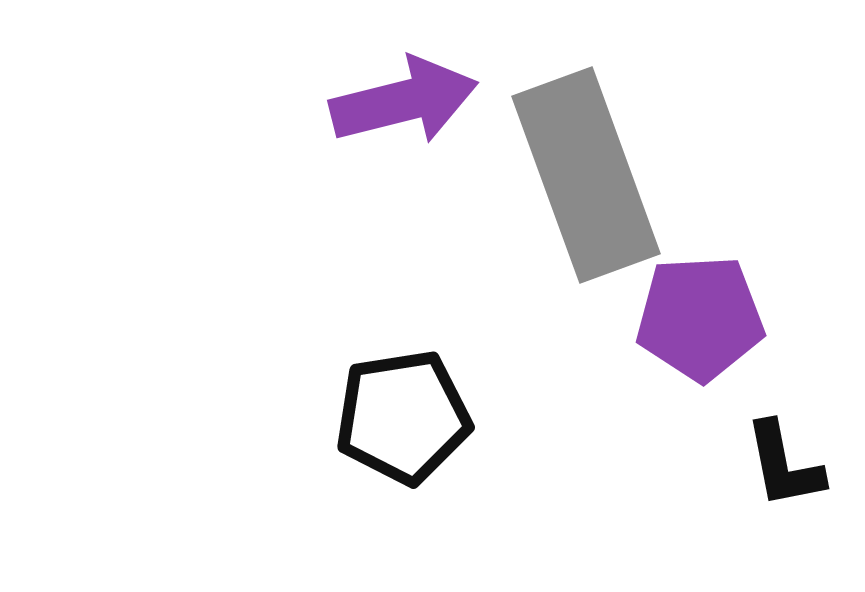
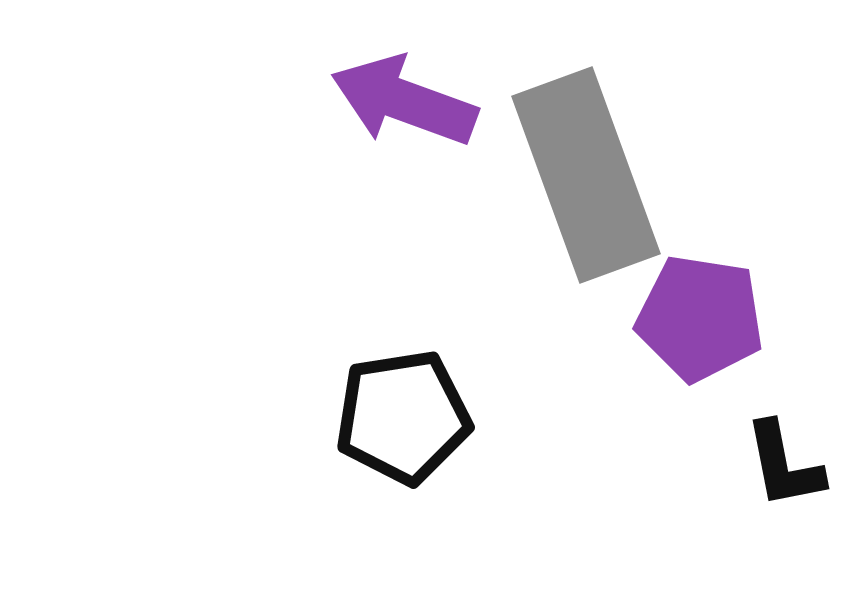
purple arrow: rotated 146 degrees counterclockwise
purple pentagon: rotated 12 degrees clockwise
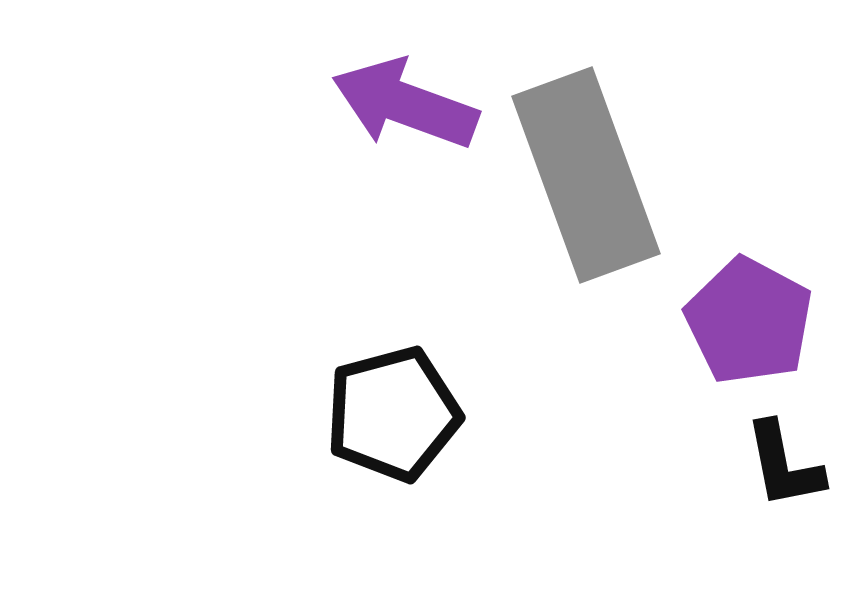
purple arrow: moved 1 px right, 3 px down
purple pentagon: moved 49 px right, 3 px down; rotated 19 degrees clockwise
black pentagon: moved 10 px left, 3 px up; rotated 6 degrees counterclockwise
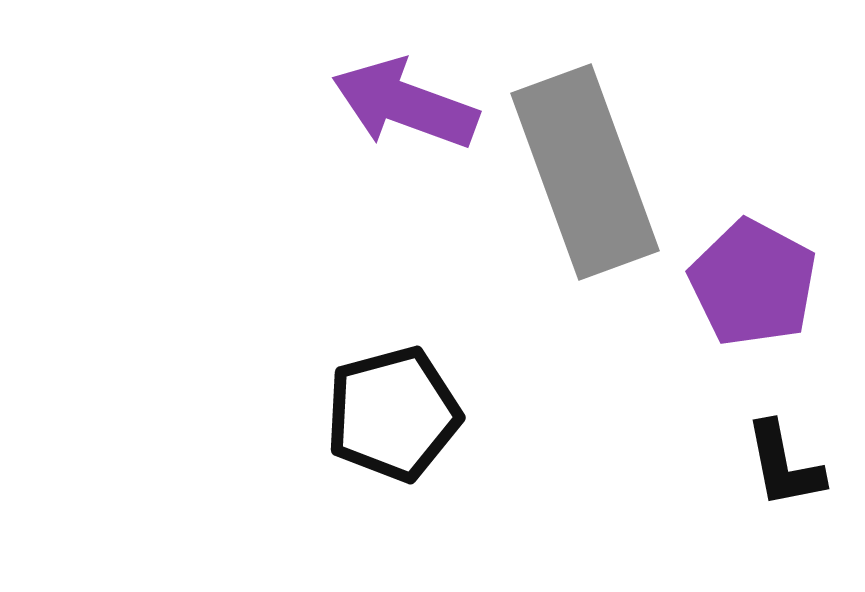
gray rectangle: moved 1 px left, 3 px up
purple pentagon: moved 4 px right, 38 px up
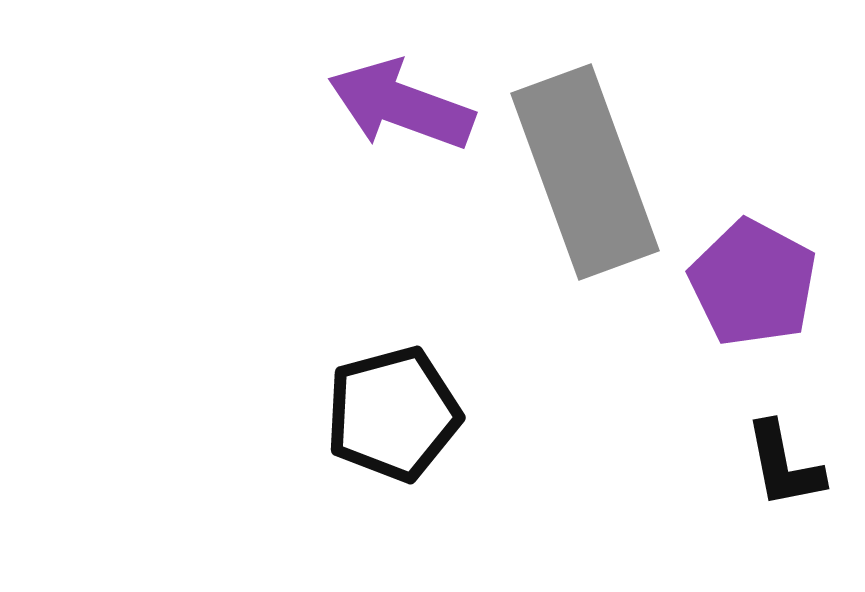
purple arrow: moved 4 px left, 1 px down
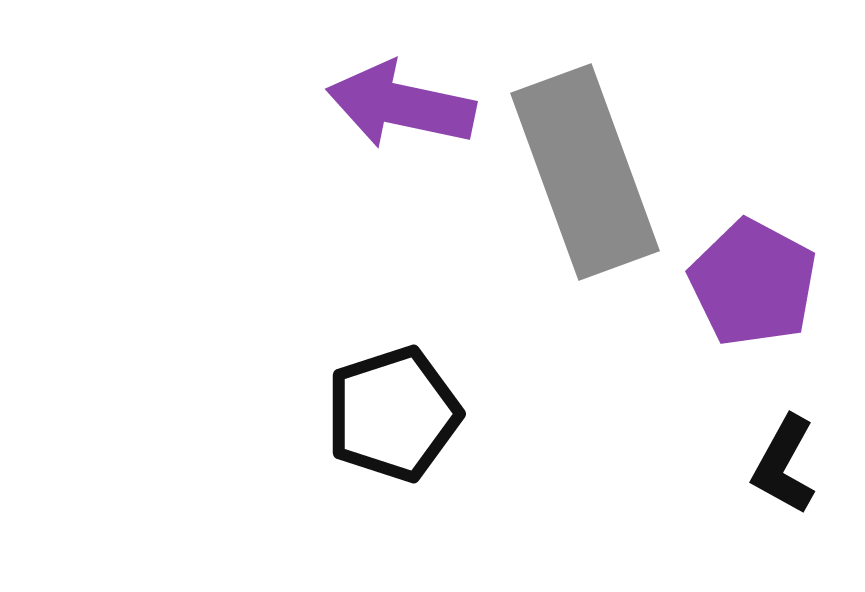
purple arrow: rotated 8 degrees counterclockwise
black pentagon: rotated 3 degrees counterclockwise
black L-shape: rotated 40 degrees clockwise
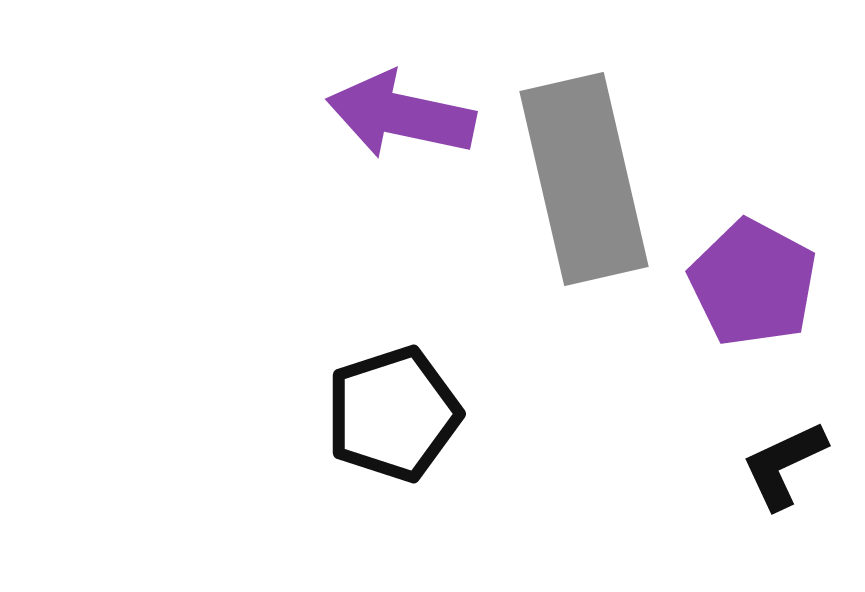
purple arrow: moved 10 px down
gray rectangle: moved 1 px left, 7 px down; rotated 7 degrees clockwise
black L-shape: rotated 36 degrees clockwise
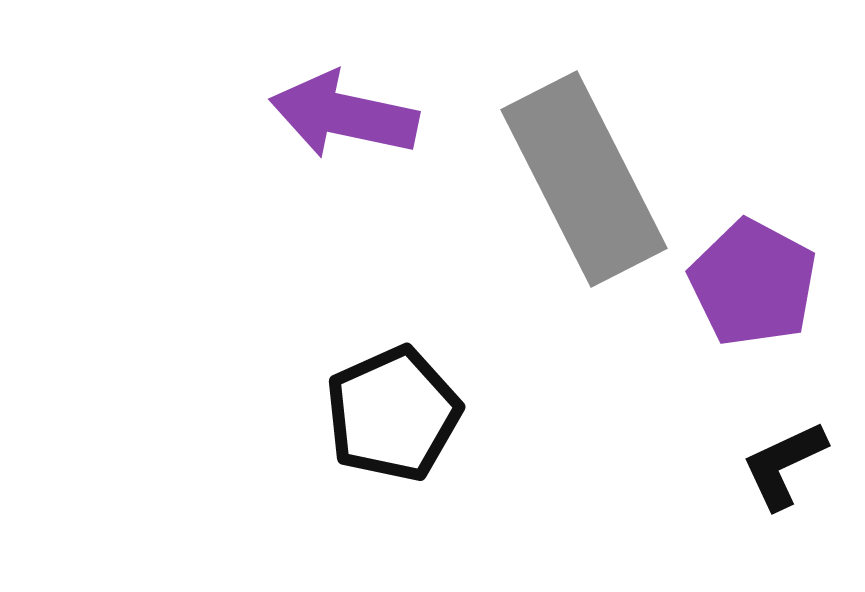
purple arrow: moved 57 px left
gray rectangle: rotated 14 degrees counterclockwise
black pentagon: rotated 6 degrees counterclockwise
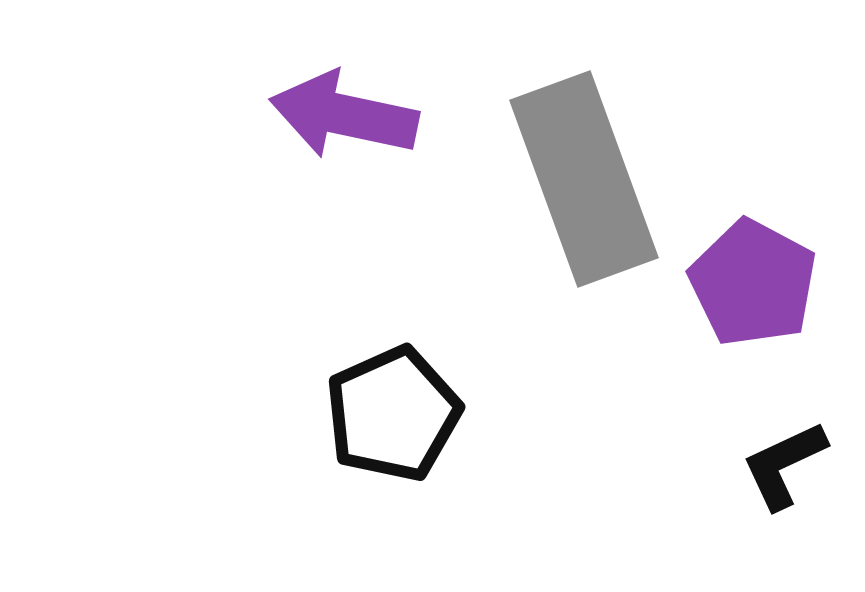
gray rectangle: rotated 7 degrees clockwise
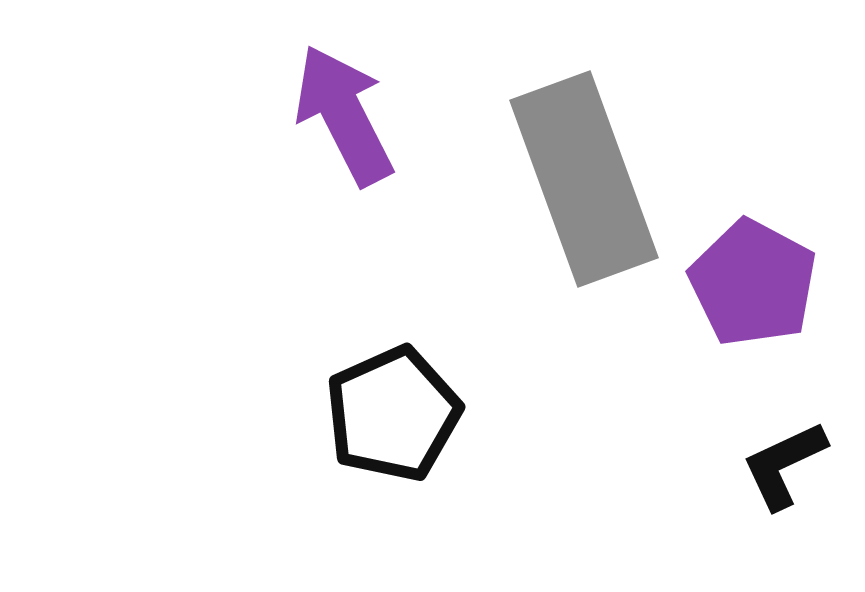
purple arrow: rotated 51 degrees clockwise
